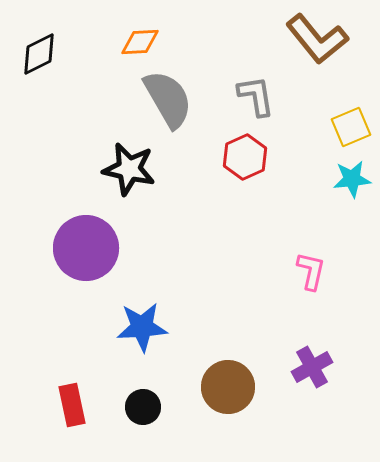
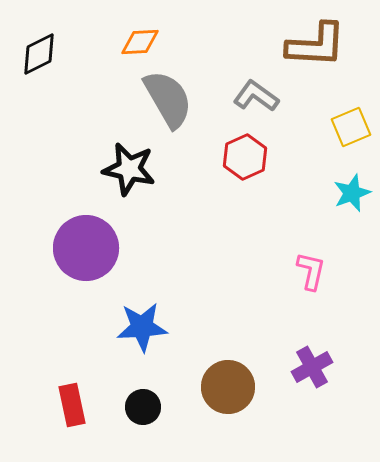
brown L-shape: moved 1 px left, 6 px down; rotated 48 degrees counterclockwise
gray L-shape: rotated 45 degrees counterclockwise
cyan star: moved 14 px down; rotated 15 degrees counterclockwise
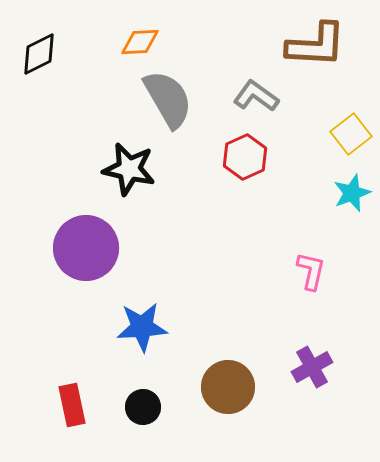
yellow square: moved 7 px down; rotated 15 degrees counterclockwise
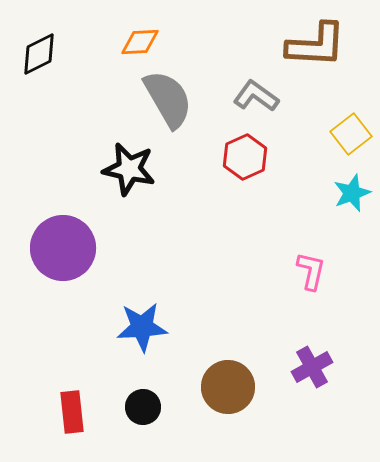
purple circle: moved 23 px left
red rectangle: moved 7 px down; rotated 6 degrees clockwise
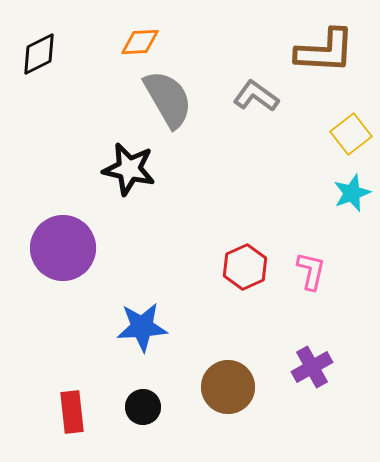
brown L-shape: moved 9 px right, 6 px down
red hexagon: moved 110 px down
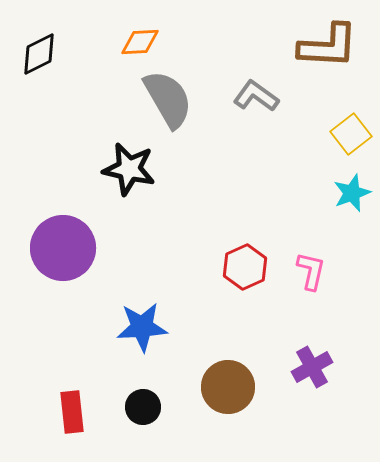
brown L-shape: moved 3 px right, 5 px up
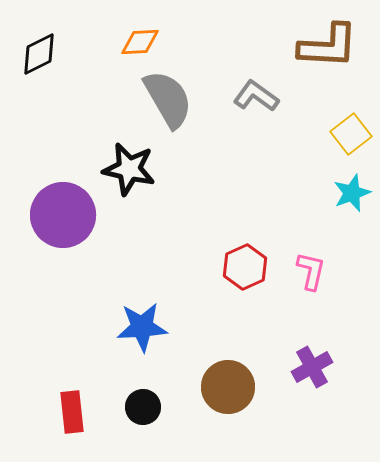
purple circle: moved 33 px up
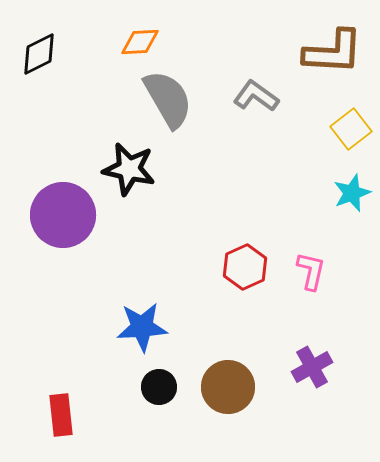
brown L-shape: moved 5 px right, 6 px down
yellow square: moved 5 px up
black circle: moved 16 px right, 20 px up
red rectangle: moved 11 px left, 3 px down
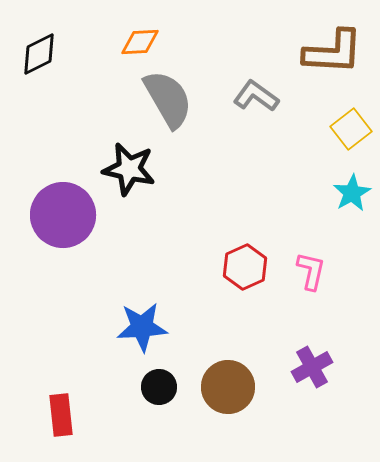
cyan star: rotated 9 degrees counterclockwise
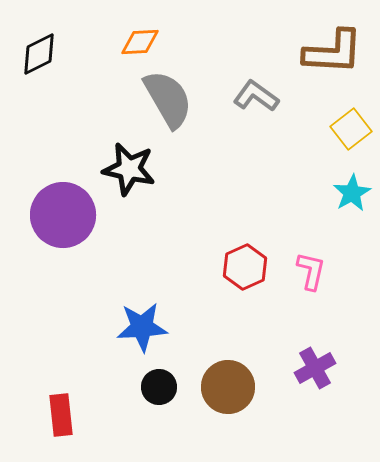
purple cross: moved 3 px right, 1 px down
